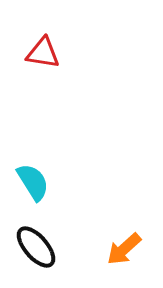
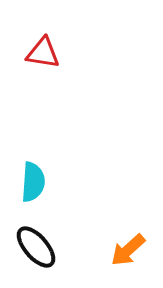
cyan semicircle: rotated 36 degrees clockwise
orange arrow: moved 4 px right, 1 px down
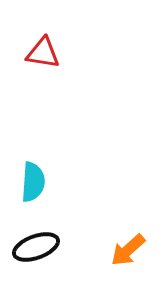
black ellipse: rotated 69 degrees counterclockwise
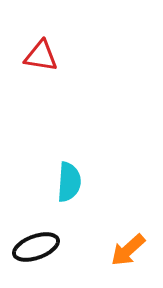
red triangle: moved 2 px left, 3 px down
cyan semicircle: moved 36 px right
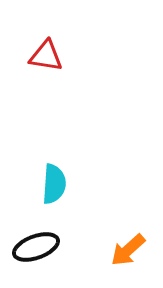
red triangle: moved 5 px right
cyan semicircle: moved 15 px left, 2 px down
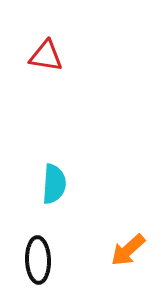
black ellipse: moved 2 px right, 13 px down; rotated 72 degrees counterclockwise
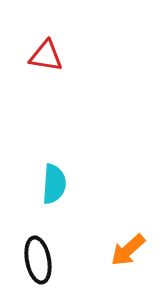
black ellipse: rotated 9 degrees counterclockwise
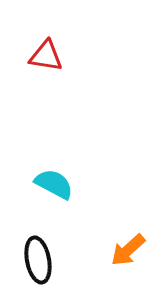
cyan semicircle: rotated 66 degrees counterclockwise
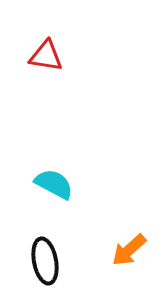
orange arrow: moved 1 px right
black ellipse: moved 7 px right, 1 px down
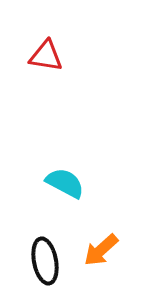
cyan semicircle: moved 11 px right, 1 px up
orange arrow: moved 28 px left
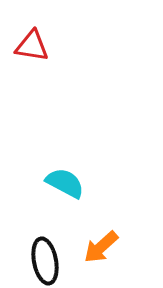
red triangle: moved 14 px left, 10 px up
orange arrow: moved 3 px up
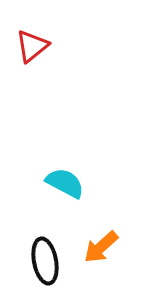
red triangle: rotated 48 degrees counterclockwise
